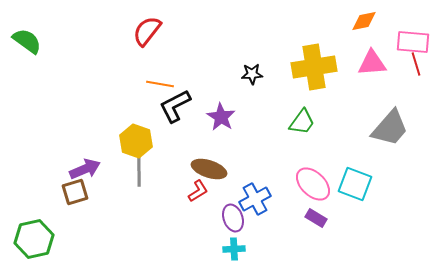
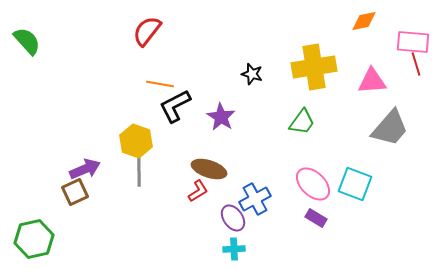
green semicircle: rotated 12 degrees clockwise
pink triangle: moved 18 px down
black star: rotated 20 degrees clockwise
brown square: rotated 8 degrees counterclockwise
purple ellipse: rotated 16 degrees counterclockwise
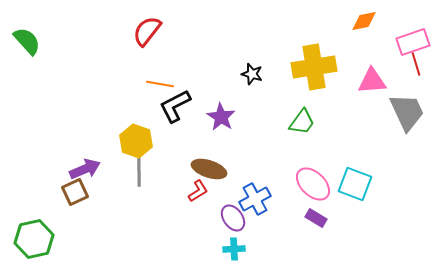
pink rectangle: rotated 24 degrees counterclockwise
gray trapezoid: moved 17 px right, 16 px up; rotated 66 degrees counterclockwise
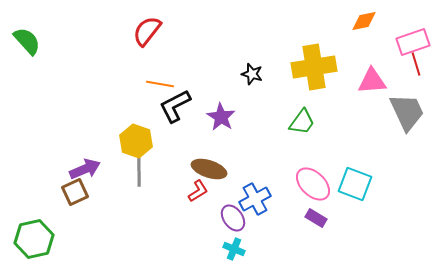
cyan cross: rotated 25 degrees clockwise
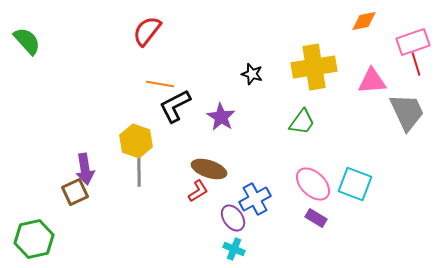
purple arrow: rotated 104 degrees clockwise
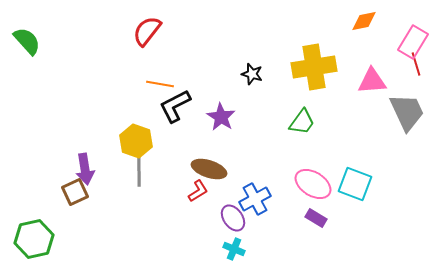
pink rectangle: rotated 40 degrees counterclockwise
pink ellipse: rotated 12 degrees counterclockwise
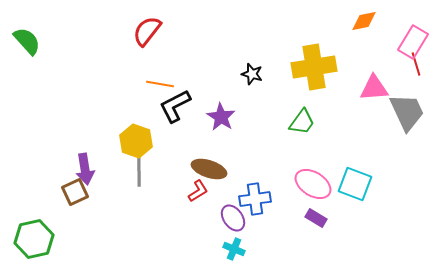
pink triangle: moved 2 px right, 7 px down
blue cross: rotated 20 degrees clockwise
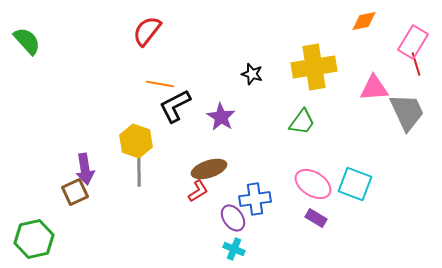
brown ellipse: rotated 36 degrees counterclockwise
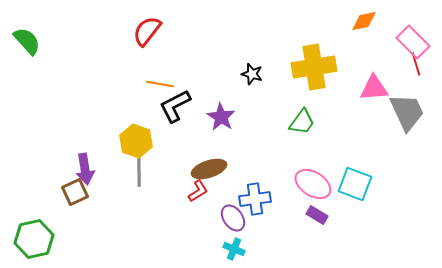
pink rectangle: rotated 76 degrees counterclockwise
purple rectangle: moved 1 px right, 3 px up
